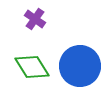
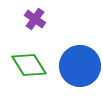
green diamond: moved 3 px left, 2 px up
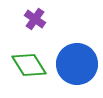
blue circle: moved 3 px left, 2 px up
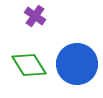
purple cross: moved 3 px up
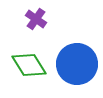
purple cross: moved 1 px right, 3 px down
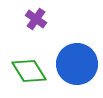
green diamond: moved 6 px down
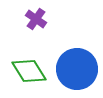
blue circle: moved 5 px down
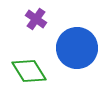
blue circle: moved 21 px up
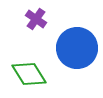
green diamond: moved 3 px down
